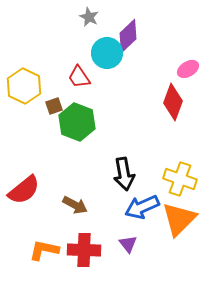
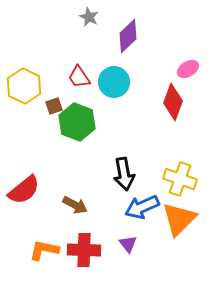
cyan circle: moved 7 px right, 29 px down
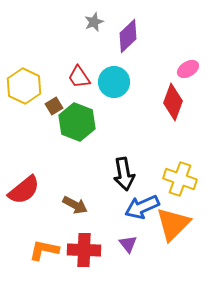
gray star: moved 5 px right, 5 px down; rotated 24 degrees clockwise
brown square: rotated 12 degrees counterclockwise
orange triangle: moved 6 px left, 5 px down
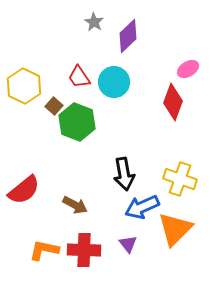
gray star: rotated 18 degrees counterclockwise
brown square: rotated 18 degrees counterclockwise
orange triangle: moved 2 px right, 5 px down
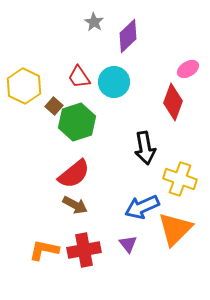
green hexagon: rotated 21 degrees clockwise
black arrow: moved 21 px right, 26 px up
red semicircle: moved 50 px right, 16 px up
red cross: rotated 12 degrees counterclockwise
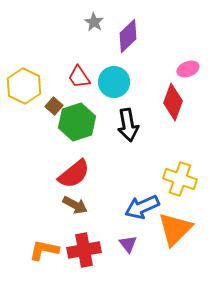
pink ellipse: rotated 10 degrees clockwise
black arrow: moved 17 px left, 23 px up
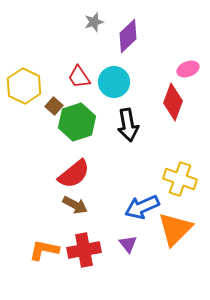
gray star: rotated 24 degrees clockwise
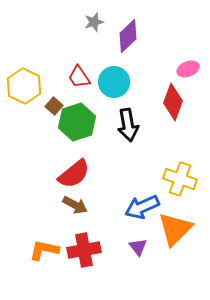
purple triangle: moved 10 px right, 3 px down
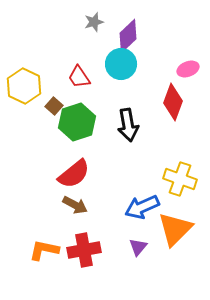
cyan circle: moved 7 px right, 18 px up
purple triangle: rotated 18 degrees clockwise
